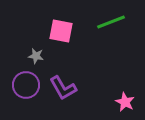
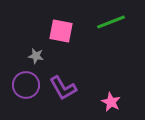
pink star: moved 14 px left
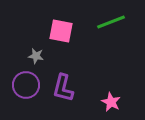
purple L-shape: rotated 44 degrees clockwise
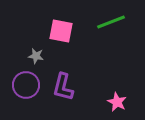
purple L-shape: moved 1 px up
pink star: moved 6 px right
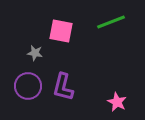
gray star: moved 1 px left, 3 px up
purple circle: moved 2 px right, 1 px down
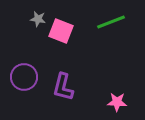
pink square: rotated 10 degrees clockwise
gray star: moved 3 px right, 34 px up
purple circle: moved 4 px left, 9 px up
pink star: rotated 24 degrees counterclockwise
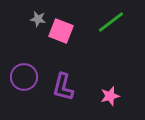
green line: rotated 16 degrees counterclockwise
pink star: moved 7 px left, 6 px up; rotated 18 degrees counterclockwise
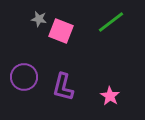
gray star: moved 1 px right
pink star: rotated 24 degrees counterclockwise
